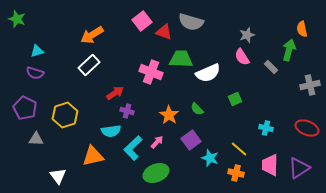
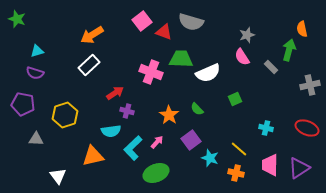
purple pentagon: moved 2 px left, 4 px up; rotated 15 degrees counterclockwise
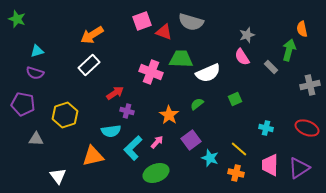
pink square: rotated 18 degrees clockwise
green semicircle: moved 5 px up; rotated 96 degrees clockwise
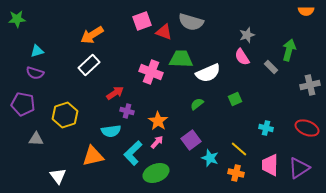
green star: rotated 24 degrees counterclockwise
orange semicircle: moved 4 px right, 18 px up; rotated 77 degrees counterclockwise
orange star: moved 11 px left, 6 px down
cyan L-shape: moved 5 px down
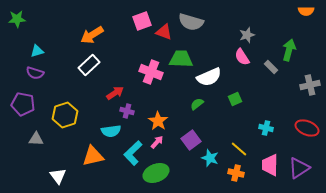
white semicircle: moved 1 px right, 4 px down
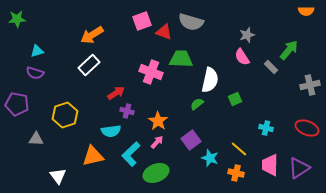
green arrow: rotated 25 degrees clockwise
white semicircle: moved 1 px right, 3 px down; rotated 55 degrees counterclockwise
red arrow: moved 1 px right
purple pentagon: moved 6 px left
cyan L-shape: moved 2 px left, 1 px down
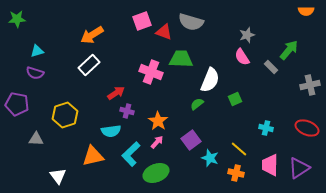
white semicircle: rotated 10 degrees clockwise
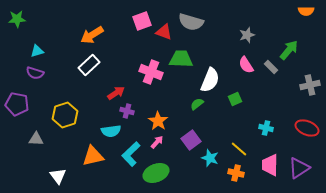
pink semicircle: moved 4 px right, 8 px down
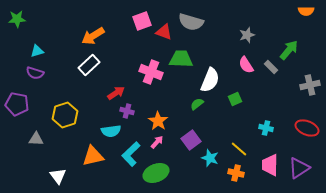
orange arrow: moved 1 px right, 1 px down
